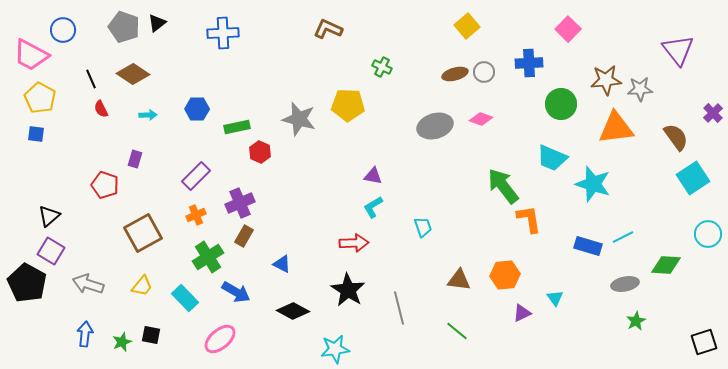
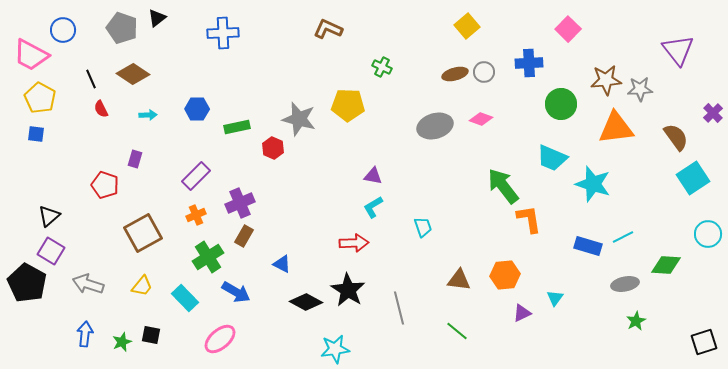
black triangle at (157, 23): moved 5 px up
gray pentagon at (124, 27): moved 2 px left, 1 px down
red hexagon at (260, 152): moved 13 px right, 4 px up
cyan triangle at (555, 298): rotated 12 degrees clockwise
black diamond at (293, 311): moved 13 px right, 9 px up
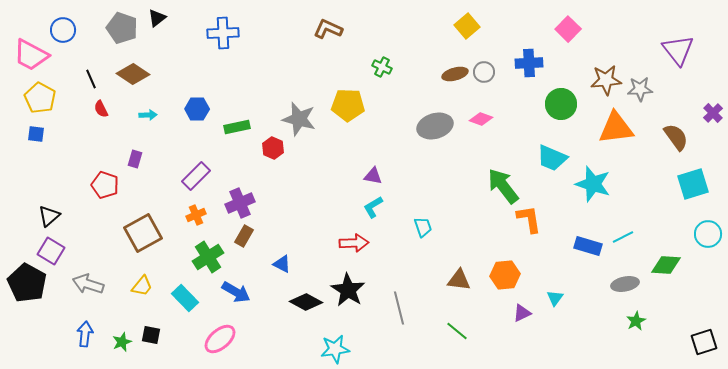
cyan square at (693, 178): moved 6 px down; rotated 16 degrees clockwise
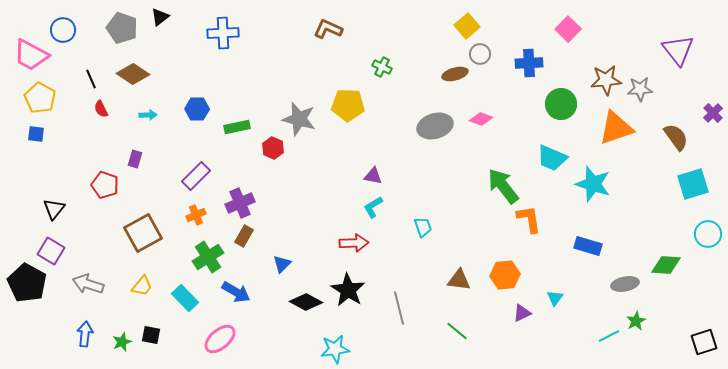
black triangle at (157, 18): moved 3 px right, 1 px up
gray circle at (484, 72): moved 4 px left, 18 px up
orange triangle at (616, 128): rotated 12 degrees counterclockwise
black triangle at (49, 216): moved 5 px right, 7 px up; rotated 10 degrees counterclockwise
cyan line at (623, 237): moved 14 px left, 99 px down
blue triangle at (282, 264): rotated 48 degrees clockwise
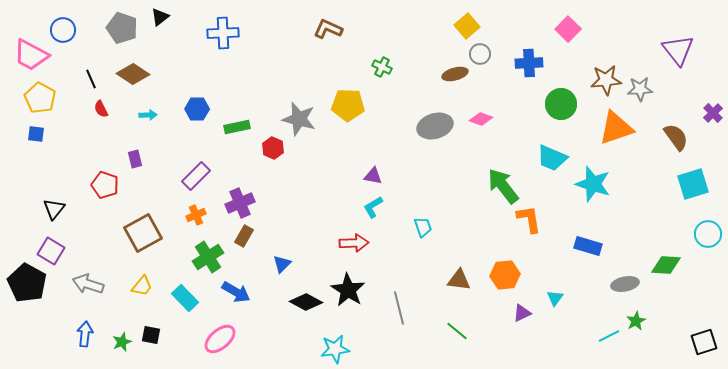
purple rectangle at (135, 159): rotated 30 degrees counterclockwise
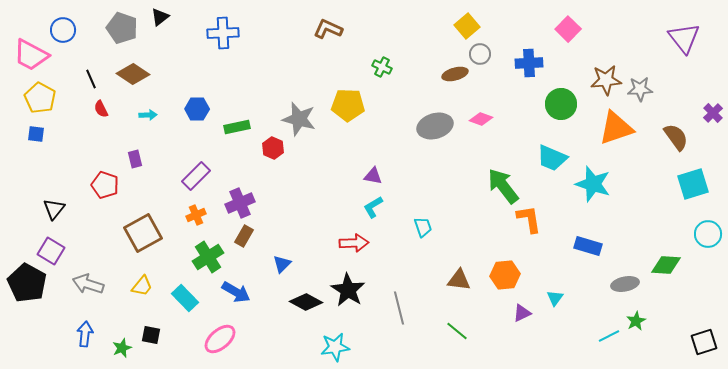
purple triangle at (678, 50): moved 6 px right, 12 px up
green star at (122, 342): moved 6 px down
cyan star at (335, 349): moved 2 px up
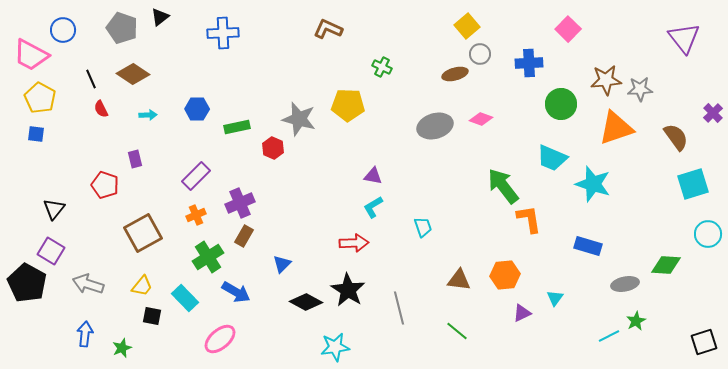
black square at (151, 335): moved 1 px right, 19 px up
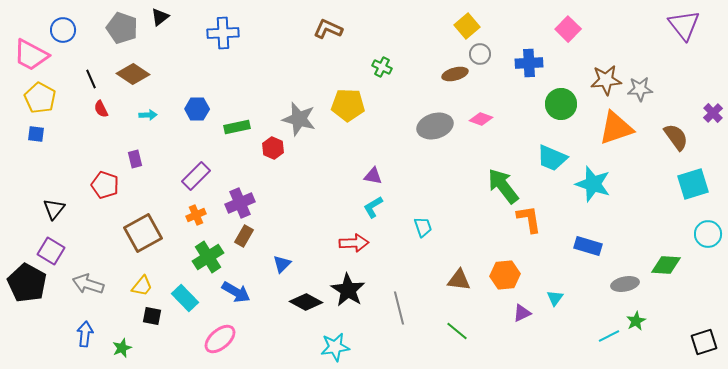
purple triangle at (684, 38): moved 13 px up
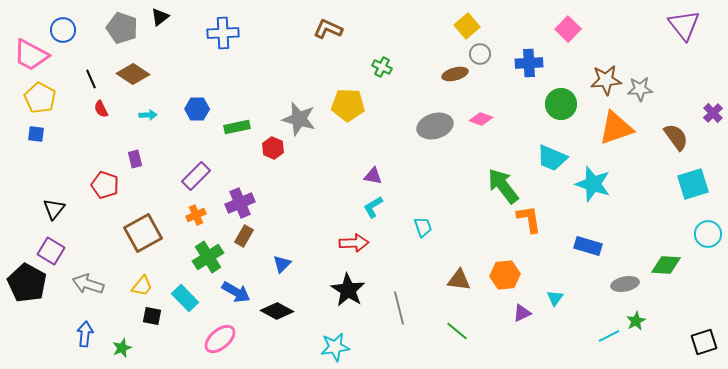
black diamond at (306, 302): moved 29 px left, 9 px down
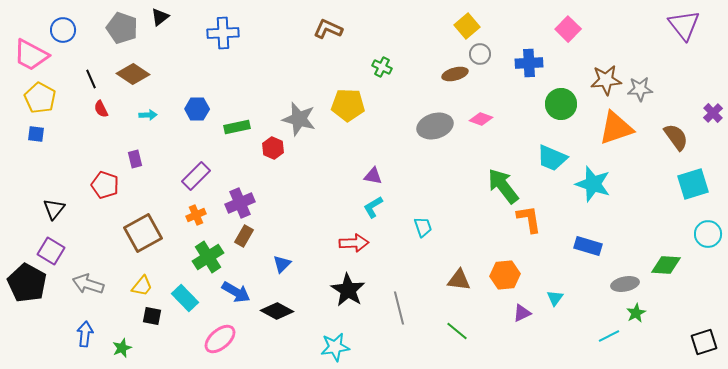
green star at (636, 321): moved 8 px up
